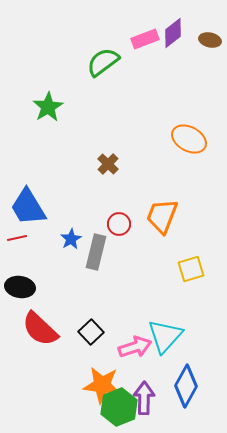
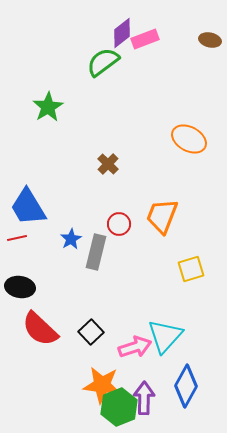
purple diamond: moved 51 px left
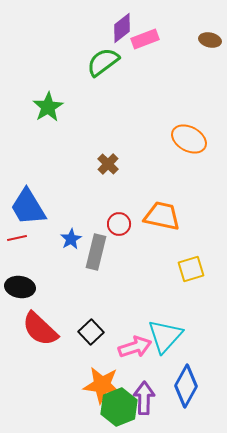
purple diamond: moved 5 px up
orange trapezoid: rotated 81 degrees clockwise
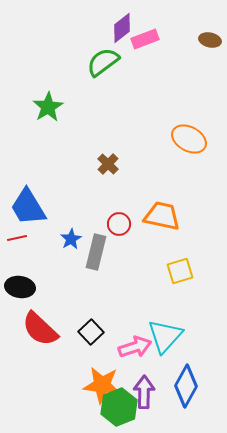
yellow square: moved 11 px left, 2 px down
purple arrow: moved 6 px up
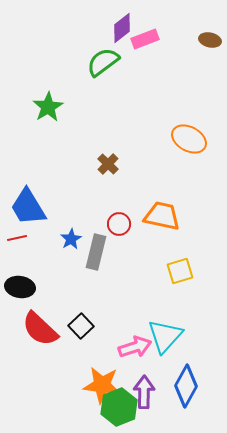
black square: moved 10 px left, 6 px up
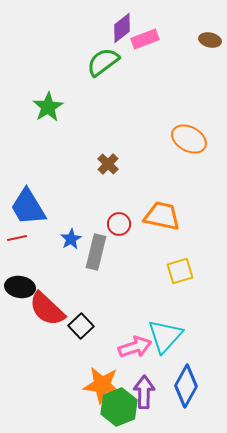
red semicircle: moved 7 px right, 20 px up
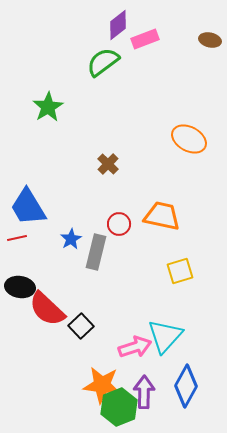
purple diamond: moved 4 px left, 3 px up
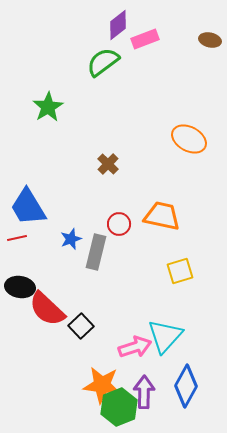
blue star: rotated 10 degrees clockwise
